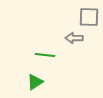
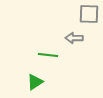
gray square: moved 3 px up
green line: moved 3 px right
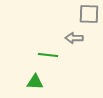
green triangle: rotated 36 degrees clockwise
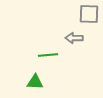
green line: rotated 12 degrees counterclockwise
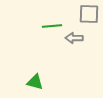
green line: moved 4 px right, 29 px up
green triangle: rotated 12 degrees clockwise
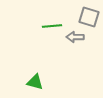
gray square: moved 3 px down; rotated 15 degrees clockwise
gray arrow: moved 1 px right, 1 px up
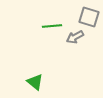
gray arrow: rotated 30 degrees counterclockwise
green triangle: rotated 24 degrees clockwise
